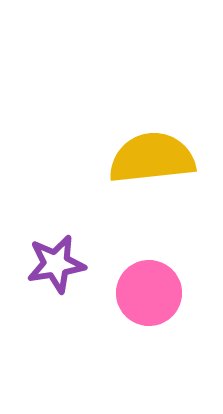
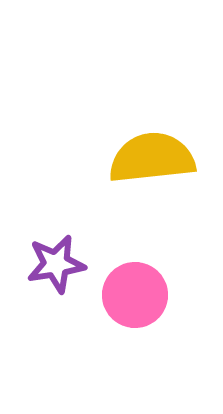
pink circle: moved 14 px left, 2 px down
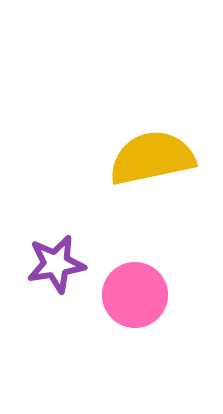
yellow semicircle: rotated 6 degrees counterclockwise
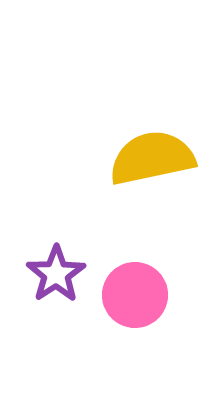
purple star: moved 10 px down; rotated 24 degrees counterclockwise
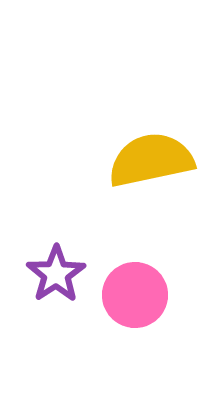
yellow semicircle: moved 1 px left, 2 px down
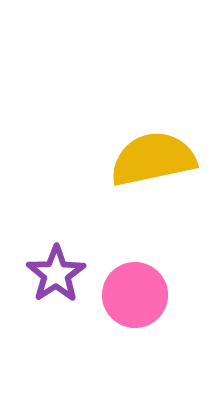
yellow semicircle: moved 2 px right, 1 px up
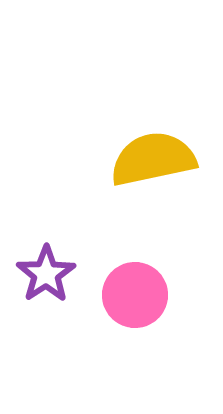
purple star: moved 10 px left
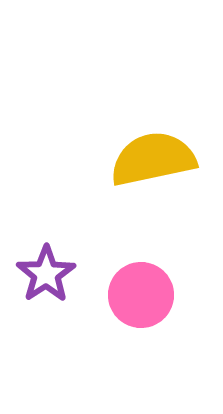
pink circle: moved 6 px right
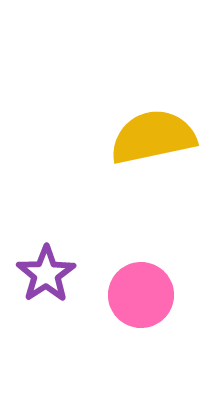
yellow semicircle: moved 22 px up
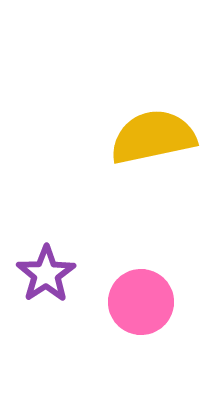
pink circle: moved 7 px down
